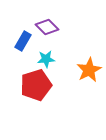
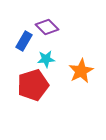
blue rectangle: moved 1 px right
orange star: moved 8 px left, 1 px down
red pentagon: moved 3 px left
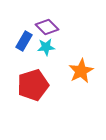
cyan star: moved 12 px up
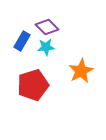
blue rectangle: moved 2 px left
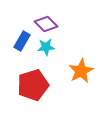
purple diamond: moved 1 px left, 3 px up
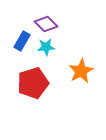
red pentagon: moved 2 px up
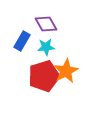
purple diamond: rotated 15 degrees clockwise
orange star: moved 15 px left
red pentagon: moved 11 px right, 7 px up
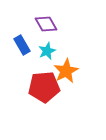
blue rectangle: moved 4 px down; rotated 60 degrees counterclockwise
cyan star: moved 1 px right, 4 px down; rotated 18 degrees counterclockwise
red pentagon: moved 11 px down; rotated 12 degrees clockwise
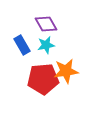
cyan star: moved 1 px left, 6 px up; rotated 12 degrees clockwise
orange star: rotated 20 degrees clockwise
red pentagon: moved 1 px left, 8 px up
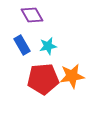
purple diamond: moved 14 px left, 9 px up
cyan star: moved 2 px right, 1 px down
orange star: moved 6 px right, 5 px down
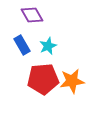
cyan star: rotated 12 degrees counterclockwise
orange star: moved 5 px down
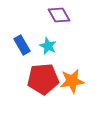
purple diamond: moved 27 px right
cyan star: rotated 24 degrees counterclockwise
